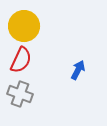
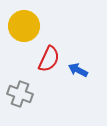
red semicircle: moved 28 px right, 1 px up
blue arrow: rotated 90 degrees counterclockwise
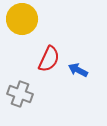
yellow circle: moved 2 px left, 7 px up
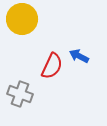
red semicircle: moved 3 px right, 7 px down
blue arrow: moved 1 px right, 14 px up
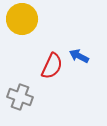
gray cross: moved 3 px down
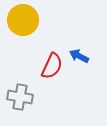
yellow circle: moved 1 px right, 1 px down
gray cross: rotated 10 degrees counterclockwise
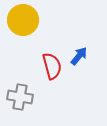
blue arrow: rotated 102 degrees clockwise
red semicircle: rotated 40 degrees counterclockwise
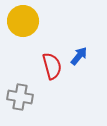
yellow circle: moved 1 px down
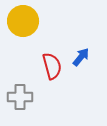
blue arrow: moved 2 px right, 1 px down
gray cross: rotated 10 degrees counterclockwise
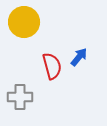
yellow circle: moved 1 px right, 1 px down
blue arrow: moved 2 px left
